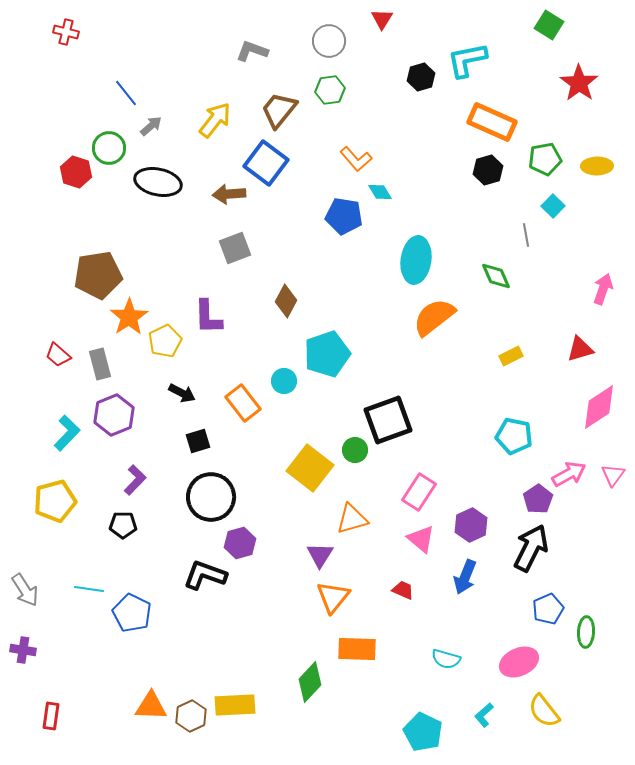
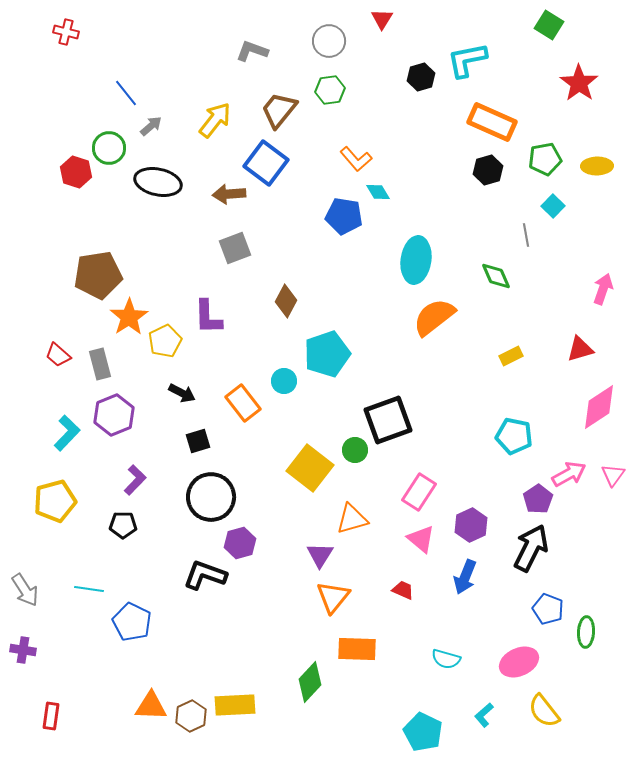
cyan diamond at (380, 192): moved 2 px left
blue pentagon at (548, 609): rotated 28 degrees counterclockwise
blue pentagon at (132, 613): moved 9 px down
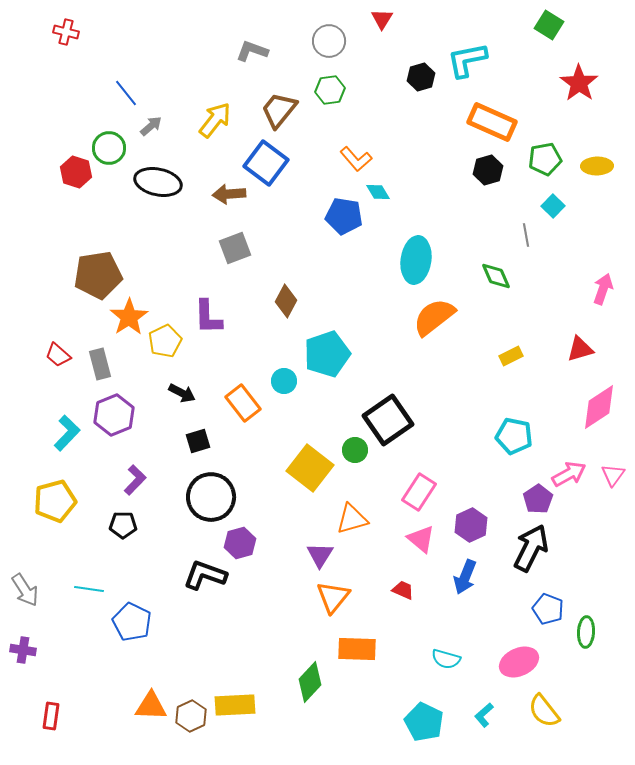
black square at (388, 420): rotated 15 degrees counterclockwise
cyan pentagon at (423, 732): moved 1 px right, 10 px up
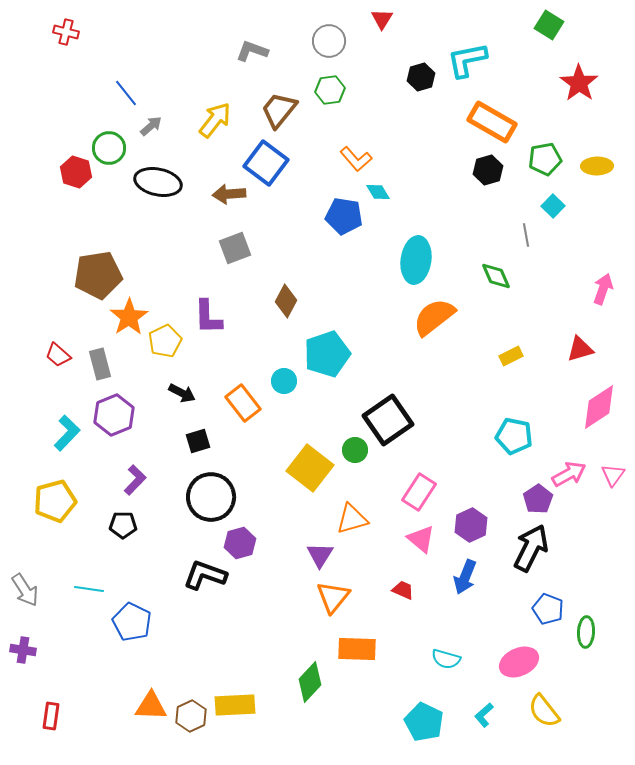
orange rectangle at (492, 122): rotated 6 degrees clockwise
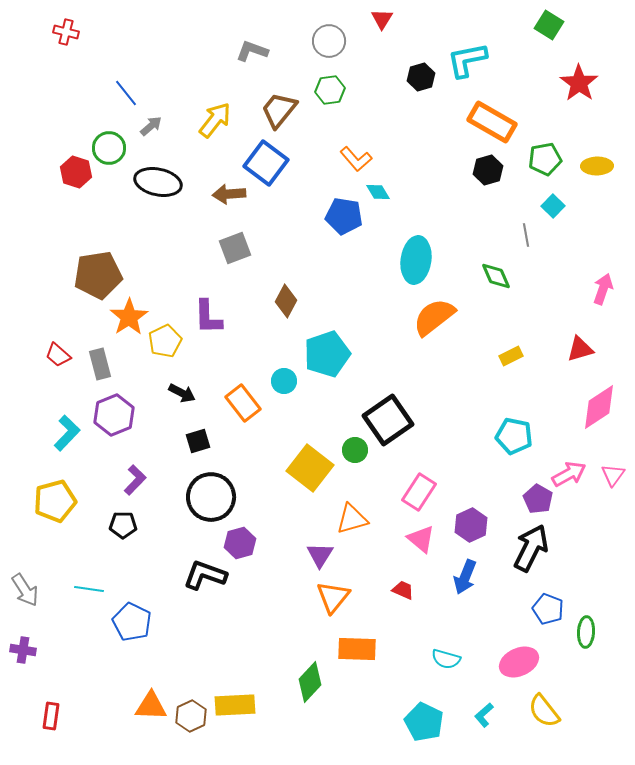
purple pentagon at (538, 499): rotated 8 degrees counterclockwise
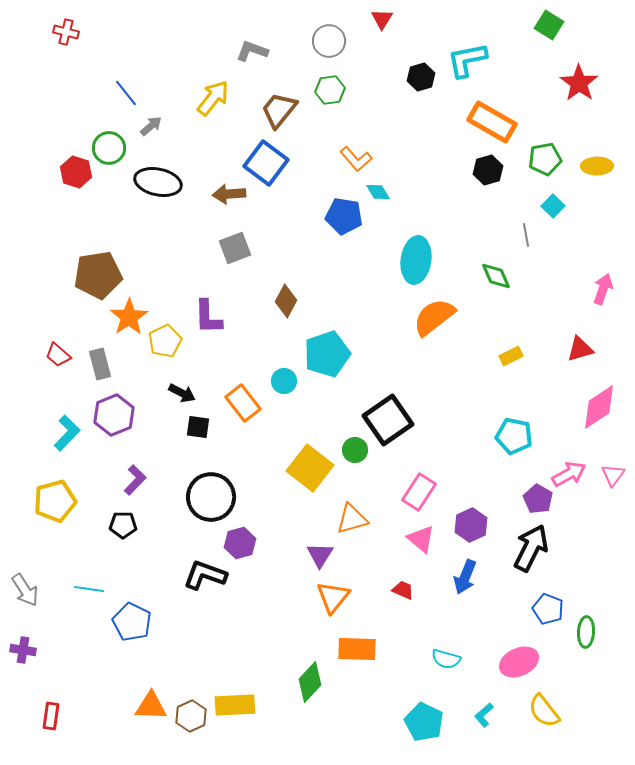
yellow arrow at (215, 120): moved 2 px left, 22 px up
black square at (198, 441): moved 14 px up; rotated 25 degrees clockwise
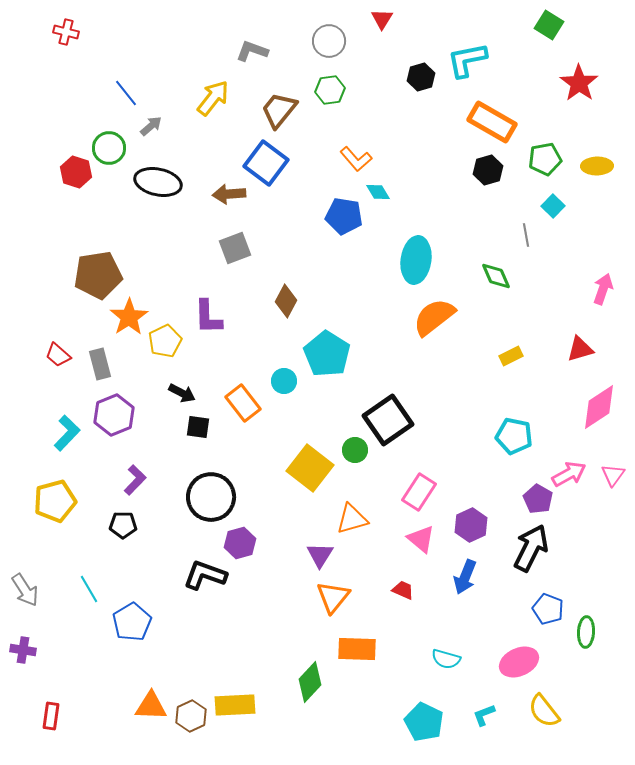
cyan pentagon at (327, 354): rotated 21 degrees counterclockwise
cyan line at (89, 589): rotated 52 degrees clockwise
blue pentagon at (132, 622): rotated 15 degrees clockwise
cyan L-shape at (484, 715): rotated 20 degrees clockwise
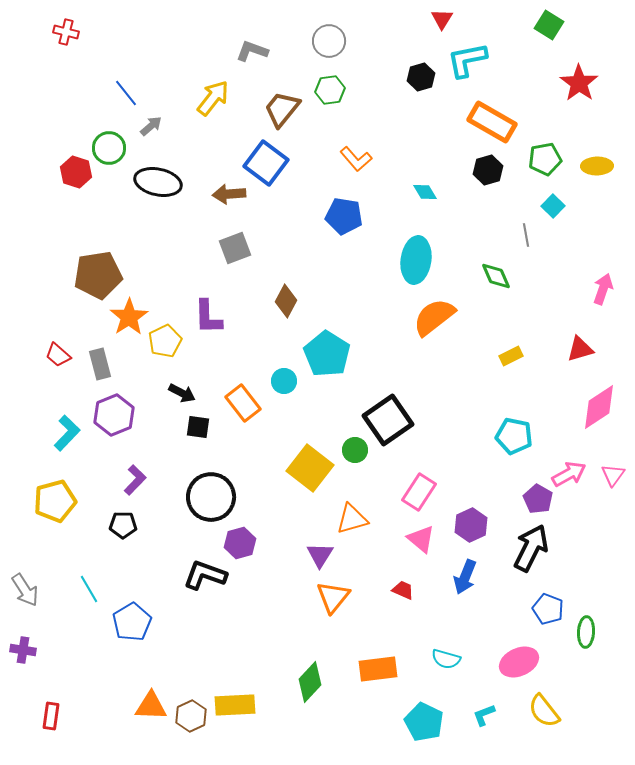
red triangle at (382, 19): moved 60 px right
brown trapezoid at (279, 110): moved 3 px right, 1 px up
cyan diamond at (378, 192): moved 47 px right
orange rectangle at (357, 649): moved 21 px right, 20 px down; rotated 9 degrees counterclockwise
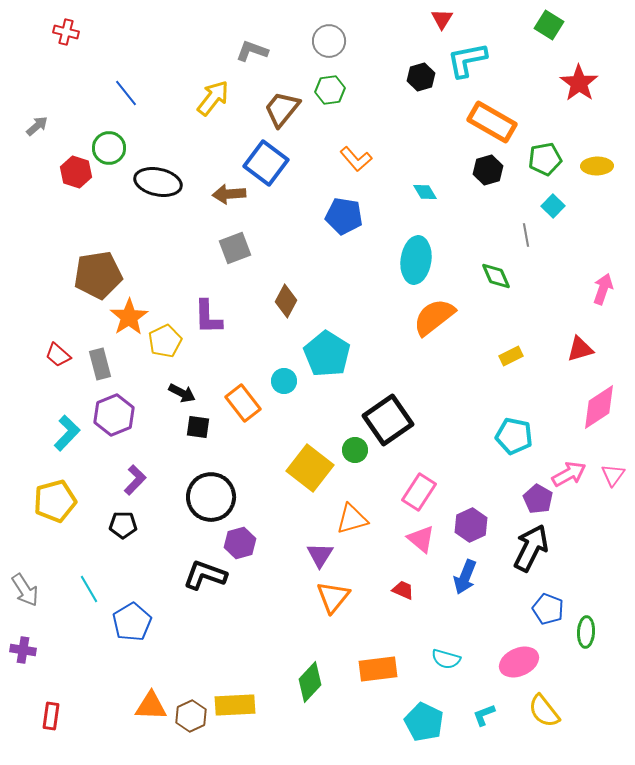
gray arrow at (151, 126): moved 114 px left
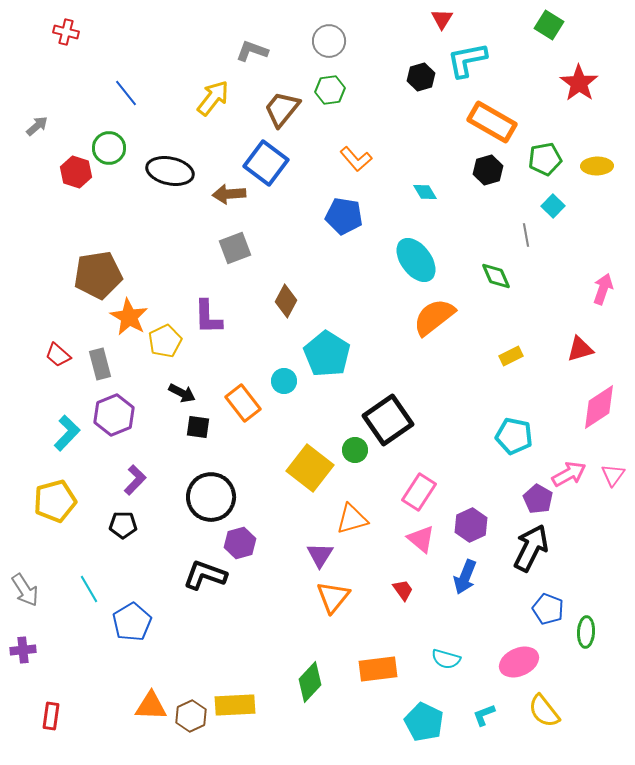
black ellipse at (158, 182): moved 12 px right, 11 px up
cyan ellipse at (416, 260): rotated 45 degrees counterclockwise
orange star at (129, 317): rotated 9 degrees counterclockwise
red trapezoid at (403, 590): rotated 30 degrees clockwise
purple cross at (23, 650): rotated 15 degrees counterclockwise
